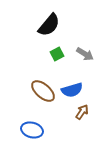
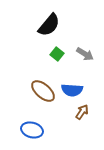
green square: rotated 24 degrees counterclockwise
blue semicircle: rotated 20 degrees clockwise
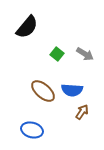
black semicircle: moved 22 px left, 2 px down
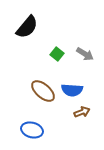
brown arrow: rotated 35 degrees clockwise
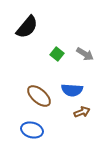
brown ellipse: moved 4 px left, 5 px down
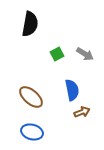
black semicircle: moved 3 px right, 3 px up; rotated 30 degrees counterclockwise
green square: rotated 24 degrees clockwise
blue semicircle: rotated 105 degrees counterclockwise
brown ellipse: moved 8 px left, 1 px down
blue ellipse: moved 2 px down
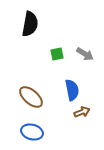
green square: rotated 16 degrees clockwise
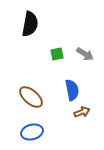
blue ellipse: rotated 30 degrees counterclockwise
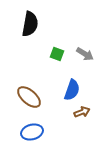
green square: rotated 32 degrees clockwise
blue semicircle: rotated 30 degrees clockwise
brown ellipse: moved 2 px left
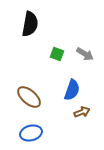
blue ellipse: moved 1 px left, 1 px down
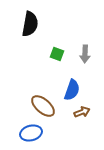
gray arrow: rotated 60 degrees clockwise
brown ellipse: moved 14 px right, 9 px down
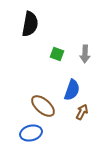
brown arrow: rotated 42 degrees counterclockwise
